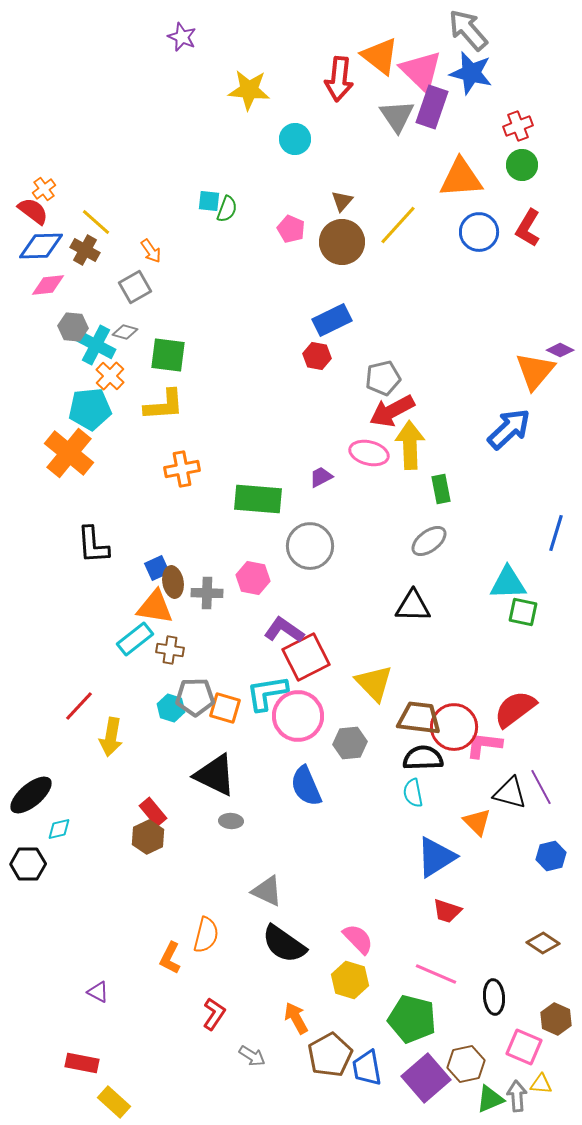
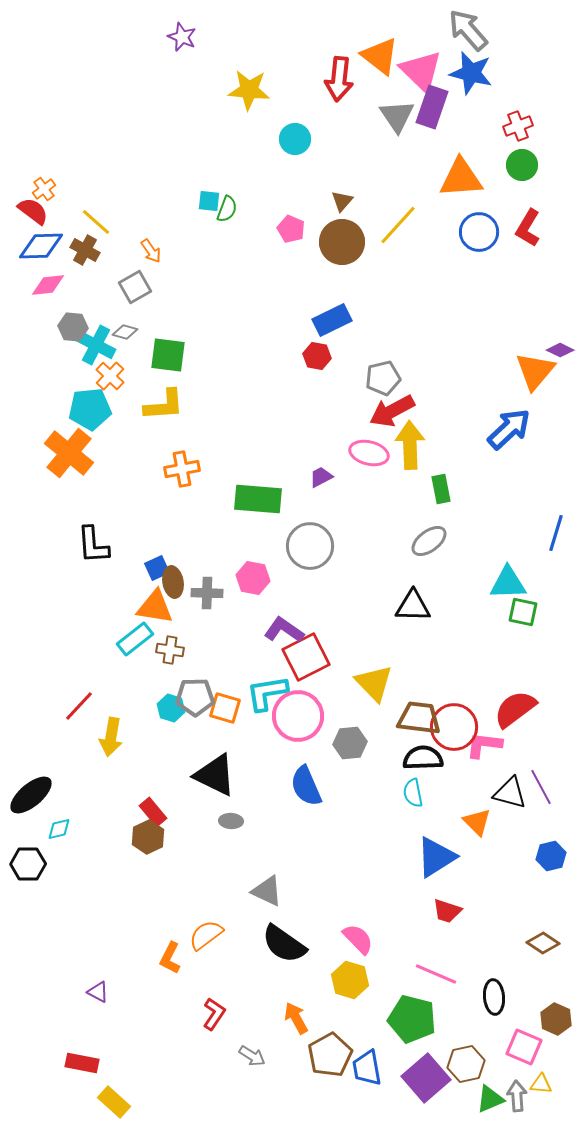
orange semicircle at (206, 935): rotated 141 degrees counterclockwise
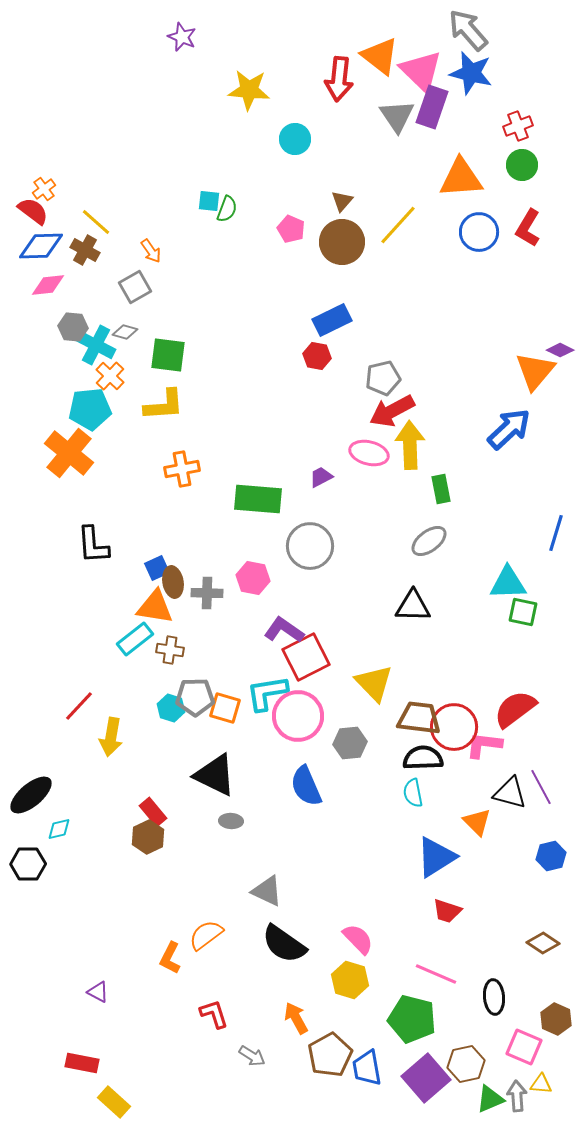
red L-shape at (214, 1014): rotated 52 degrees counterclockwise
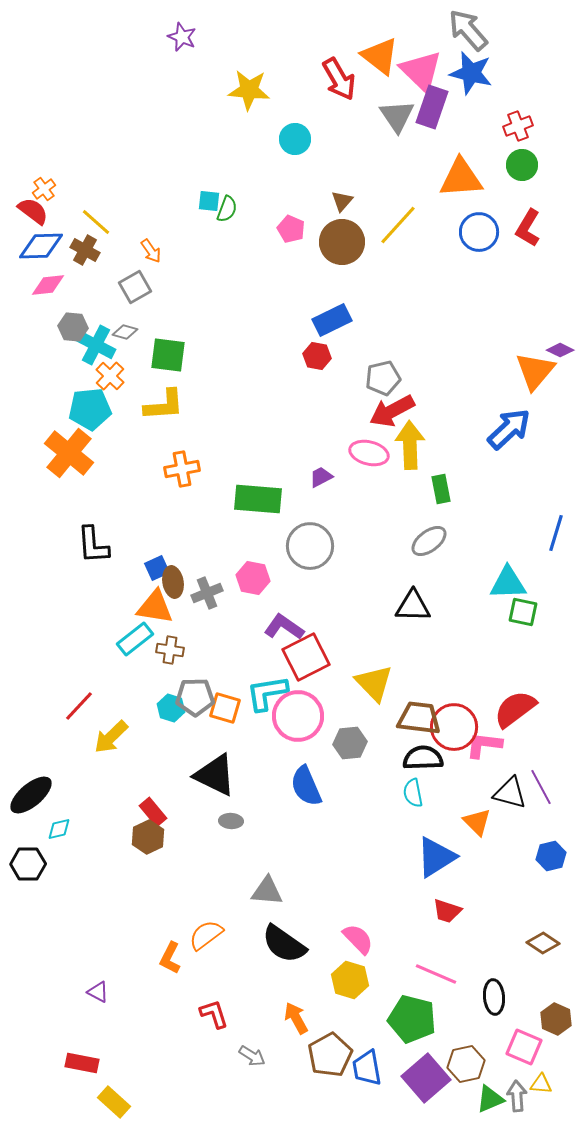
red arrow at (339, 79): rotated 36 degrees counterclockwise
gray cross at (207, 593): rotated 24 degrees counterclockwise
purple L-shape at (284, 630): moved 3 px up
yellow arrow at (111, 737): rotated 36 degrees clockwise
gray triangle at (267, 891): rotated 20 degrees counterclockwise
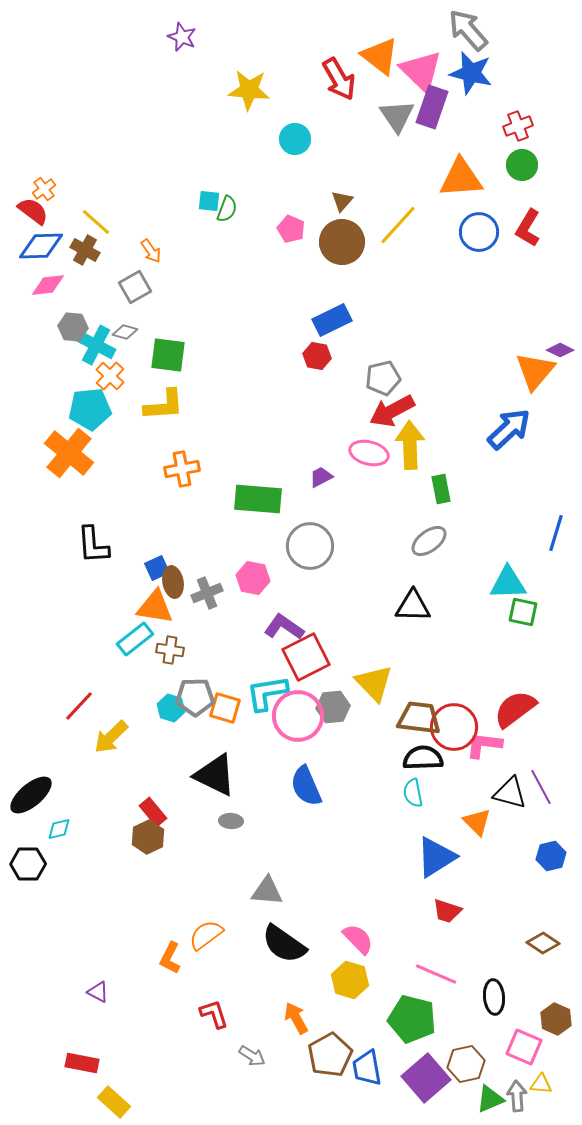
gray hexagon at (350, 743): moved 17 px left, 36 px up
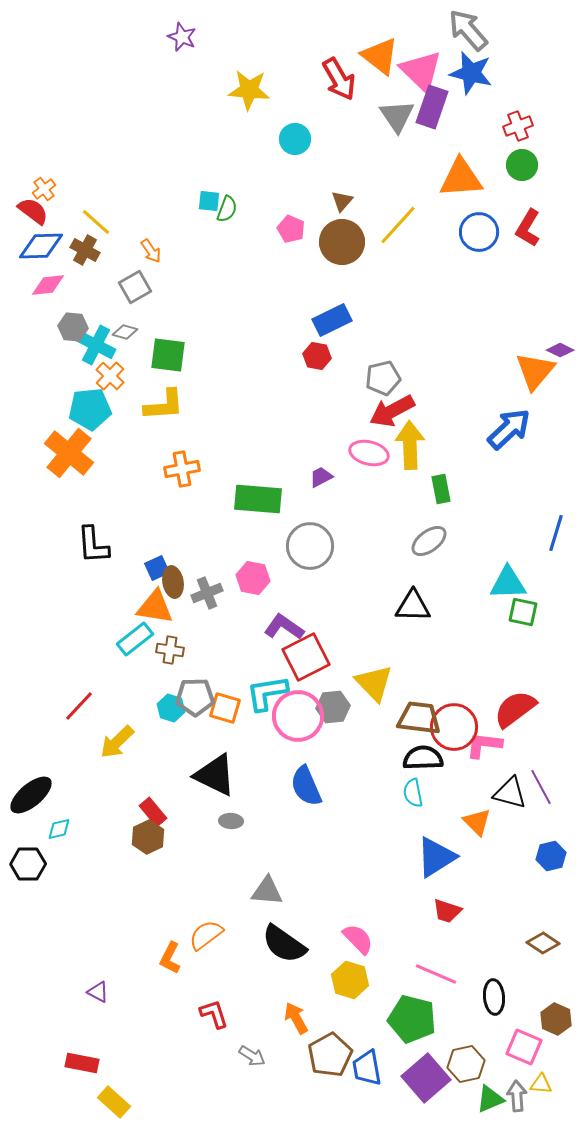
yellow arrow at (111, 737): moved 6 px right, 5 px down
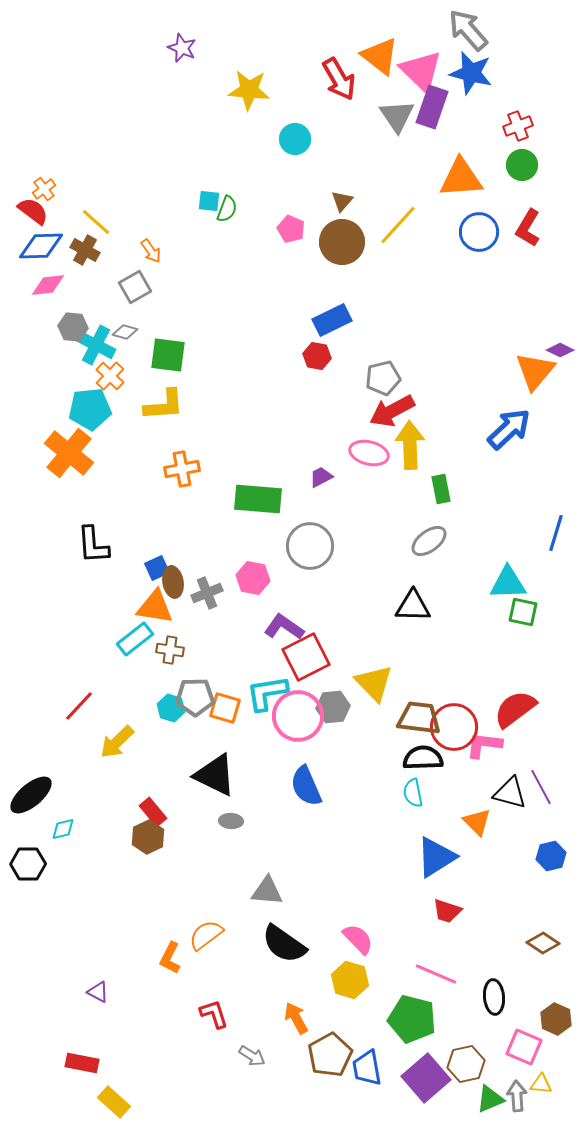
purple star at (182, 37): moved 11 px down
cyan diamond at (59, 829): moved 4 px right
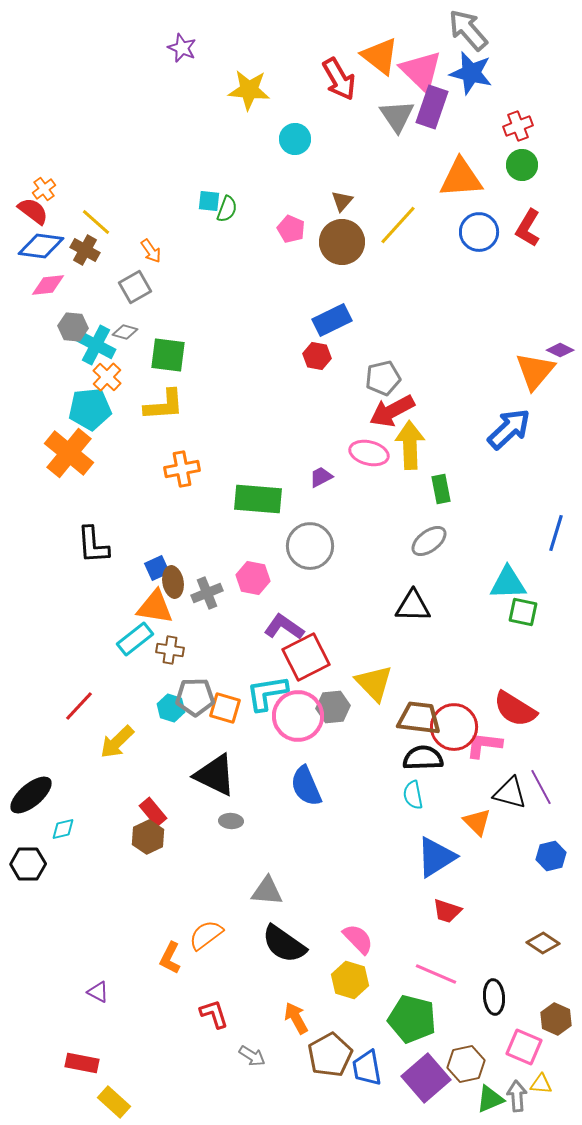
blue diamond at (41, 246): rotated 9 degrees clockwise
orange cross at (110, 376): moved 3 px left, 1 px down
red semicircle at (515, 709): rotated 111 degrees counterclockwise
cyan semicircle at (413, 793): moved 2 px down
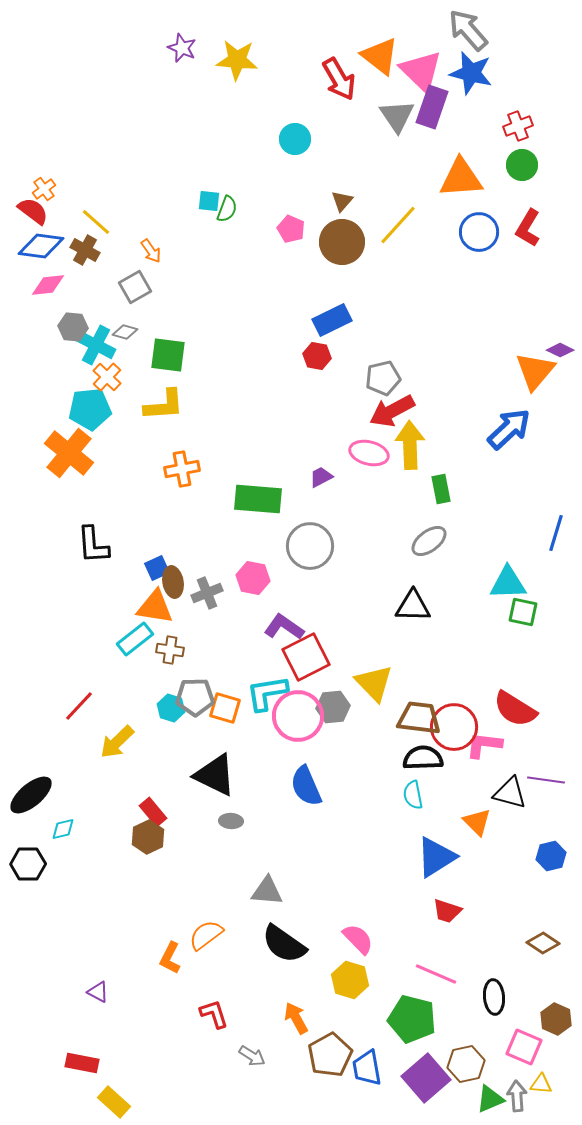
yellow star at (249, 90): moved 12 px left, 30 px up
purple line at (541, 787): moved 5 px right, 7 px up; rotated 54 degrees counterclockwise
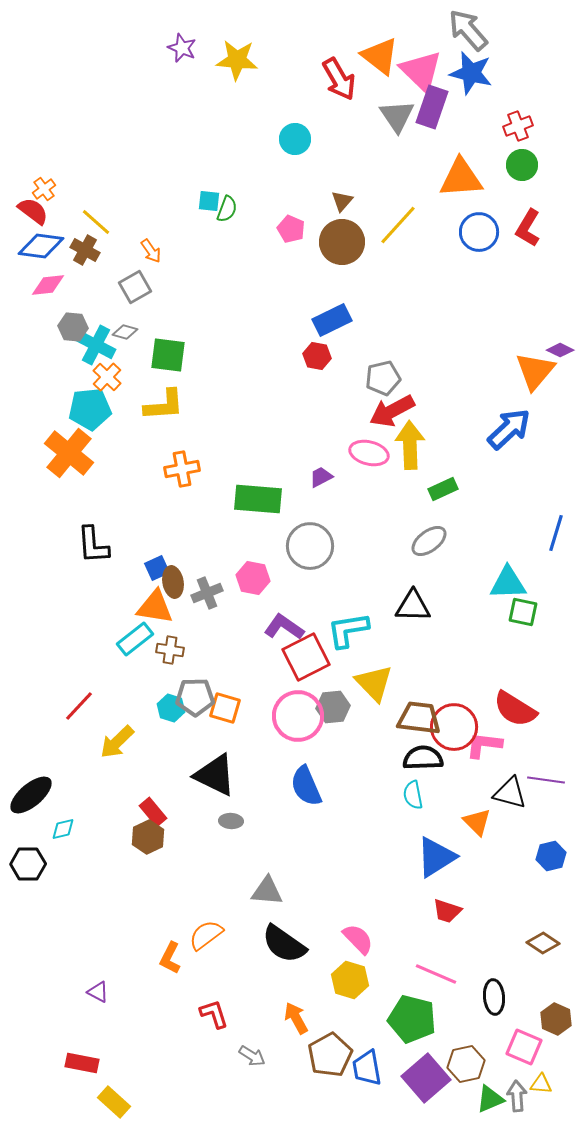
green rectangle at (441, 489): moved 2 px right; rotated 76 degrees clockwise
cyan L-shape at (267, 693): moved 81 px right, 63 px up
